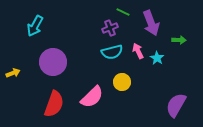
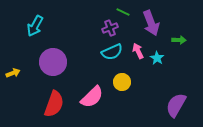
cyan semicircle: rotated 10 degrees counterclockwise
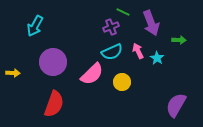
purple cross: moved 1 px right, 1 px up
yellow arrow: rotated 24 degrees clockwise
pink semicircle: moved 23 px up
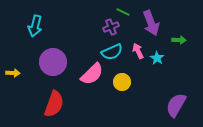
cyan arrow: rotated 15 degrees counterclockwise
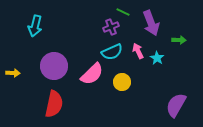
purple circle: moved 1 px right, 4 px down
red semicircle: rotated 8 degrees counterclockwise
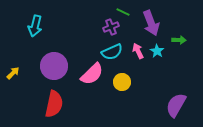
cyan star: moved 7 px up
yellow arrow: rotated 48 degrees counterclockwise
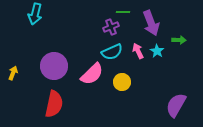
green line: rotated 24 degrees counterclockwise
cyan arrow: moved 12 px up
yellow arrow: rotated 24 degrees counterclockwise
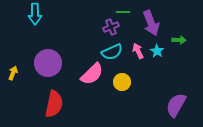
cyan arrow: rotated 15 degrees counterclockwise
purple circle: moved 6 px left, 3 px up
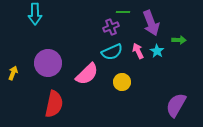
pink semicircle: moved 5 px left
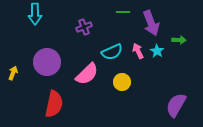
purple cross: moved 27 px left
purple circle: moved 1 px left, 1 px up
